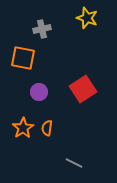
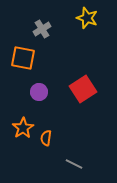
gray cross: rotated 18 degrees counterclockwise
orange semicircle: moved 1 px left, 10 px down
gray line: moved 1 px down
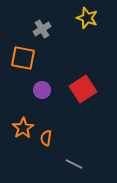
purple circle: moved 3 px right, 2 px up
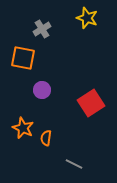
red square: moved 8 px right, 14 px down
orange star: rotated 15 degrees counterclockwise
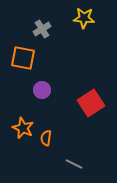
yellow star: moved 3 px left; rotated 15 degrees counterclockwise
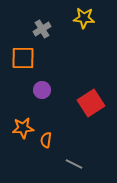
orange square: rotated 10 degrees counterclockwise
orange star: rotated 30 degrees counterclockwise
orange semicircle: moved 2 px down
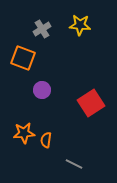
yellow star: moved 4 px left, 7 px down
orange square: rotated 20 degrees clockwise
orange star: moved 1 px right, 5 px down
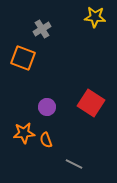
yellow star: moved 15 px right, 8 px up
purple circle: moved 5 px right, 17 px down
red square: rotated 24 degrees counterclockwise
orange semicircle: rotated 28 degrees counterclockwise
